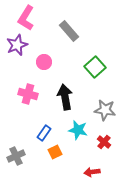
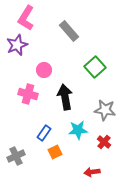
pink circle: moved 8 px down
cyan star: rotated 18 degrees counterclockwise
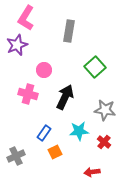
gray rectangle: rotated 50 degrees clockwise
black arrow: rotated 35 degrees clockwise
cyan star: moved 1 px right, 1 px down
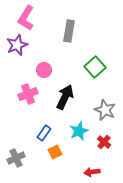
pink cross: rotated 36 degrees counterclockwise
gray star: rotated 15 degrees clockwise
cyan star: rotated 18 degrees counterclockwise
gray cross: moved 2 px down
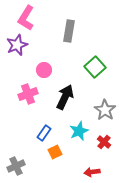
gray star: rotated 10 degrees clockwise
gray cross: moved 8 px down
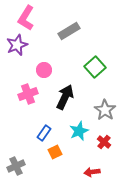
gray rectangle: rotated 50 degrees clockwise
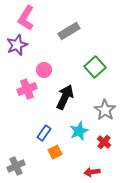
pink cross: moved 1 px left, 5 px up
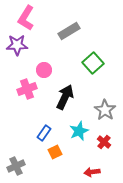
purple star: rotated 20 degrees clockwise
green square: moved 2 px left, 4 px up
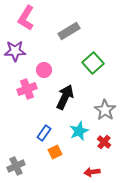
purple star: moved 2 px left, 6 px down
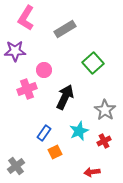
gray rectangle: moved 4 px left, 2 px up
red cross: moved 1 px up; rotated 24 degrees clockwise
gray cross: rotated 12 degrees counterclockwise
